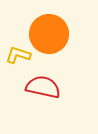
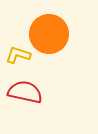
red semicircle: moved 18 px left, 5 px down
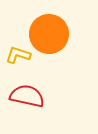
red semicircle: moved 2 px right, 4 px down
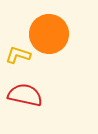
red semicircle: moved 2 px left, 1 px up
